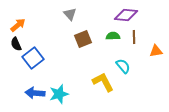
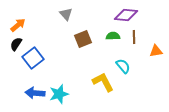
gray triangle: moved 4 px left
black semicircle: rotated 56 degrees clockwise
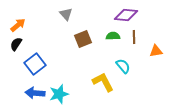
blue square: moved 2 px right, 6 px down
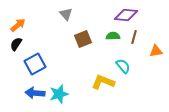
brown line: rotated 16 degrees clockwise
blue square: rotated 10 degrees clockwise
yellow L-shape: rotated 40 degrees counterclockwise
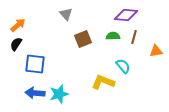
blue square: rotated 35 degrees clockwise
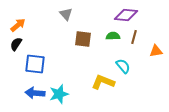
brown square: rotated 30 degrees clockwise
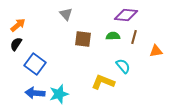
blue square: rotated 30 degrees clockwise
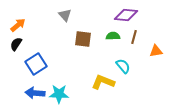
gray triangle: moved 1 px left, 1 px down
blue square: moved 1 px right; rotated 20 degrees clockwise
cyan star: rotated 18 degrees clockwise
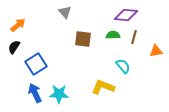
gray triangle: moved 3 px up
green semicircle: moved 1 px up
black semicircle: moved 2 px left, 3 px down
yellow L-shape: moved 5 px down
blue arrow: rotated 60 degrees clockwise
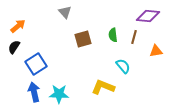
purple diamond: moved 22 px right, 1 px down
orange arrow: moved 1 px down
green semicircle: rotated 96 degrees counterclockwise
brown square: rotated 24 degrees counterclockwise
blue arrow: moved 1 px left, 1 px up; rotated 12 degrees clockwise
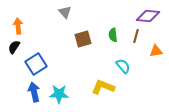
orange arrow: rotated 56 degrees counterclockwise
brown line: moved 2 px right, 1 px up
